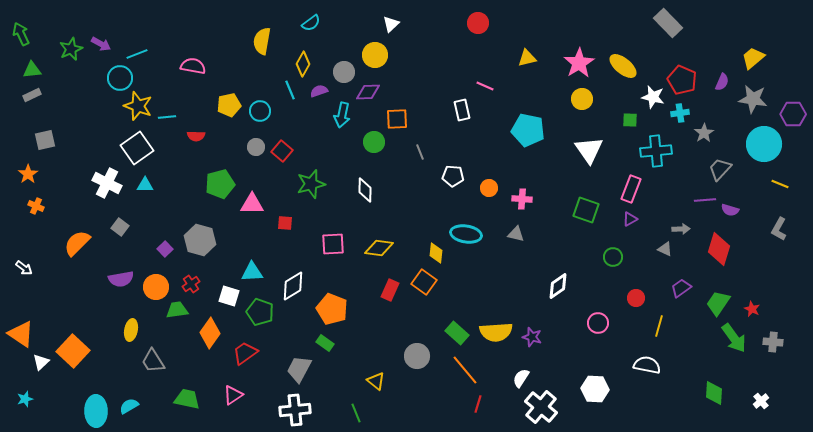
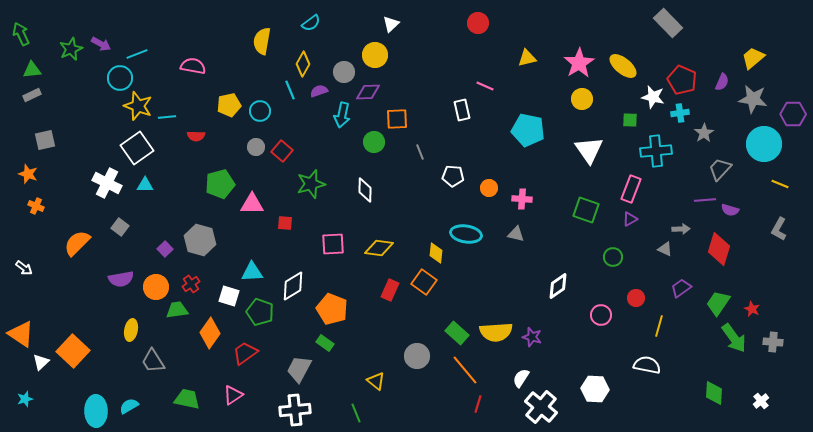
orange star at (28, 174): rotated 18 degrees counterclockwise
pink circle at (598, 323): moved 3 px right, 8 px up
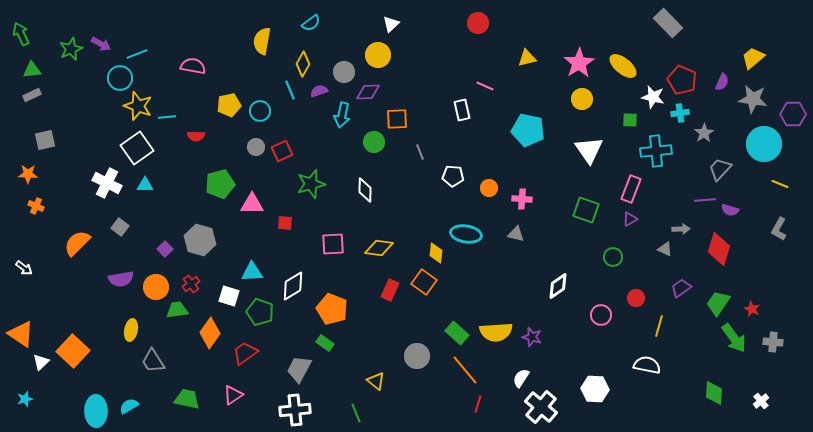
yellow circle at (375, 55): moved 3 px right
red square at (282, 151): rotated 25 degrees clockwise
orange star at (28, 174): rotated 18 degrees counterclockwise
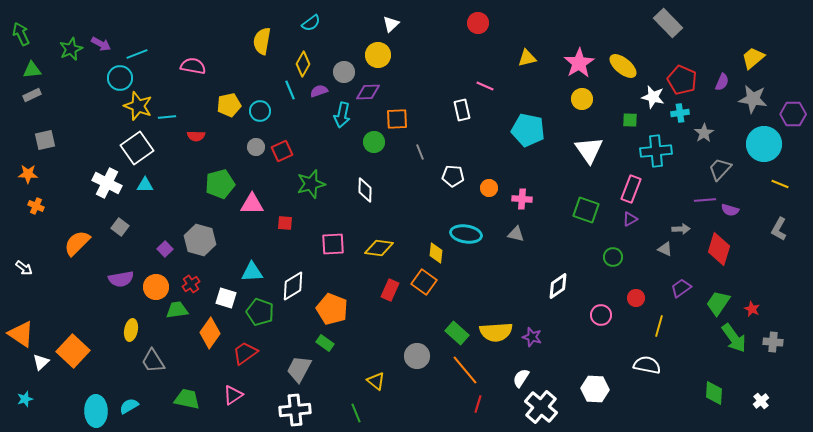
white square at (229, 296): moved 3 px left, 2 px down
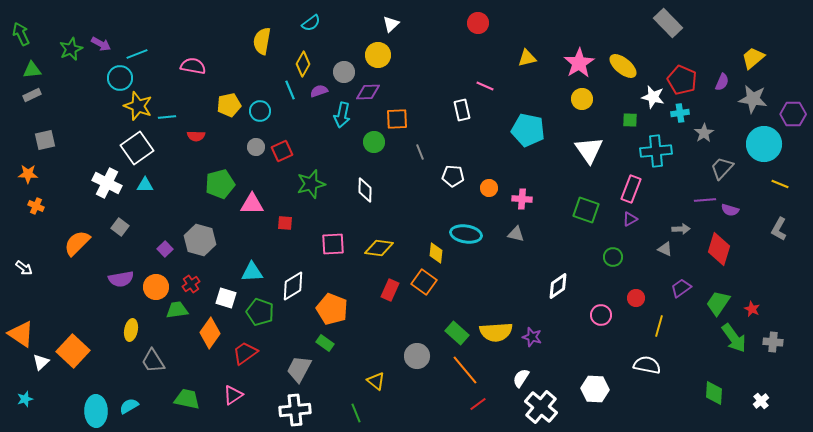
gray trapezoid at (720, 169): moved 2 px right, 1 px up
red line at (478, 404): rotated 36 degrees clockwise
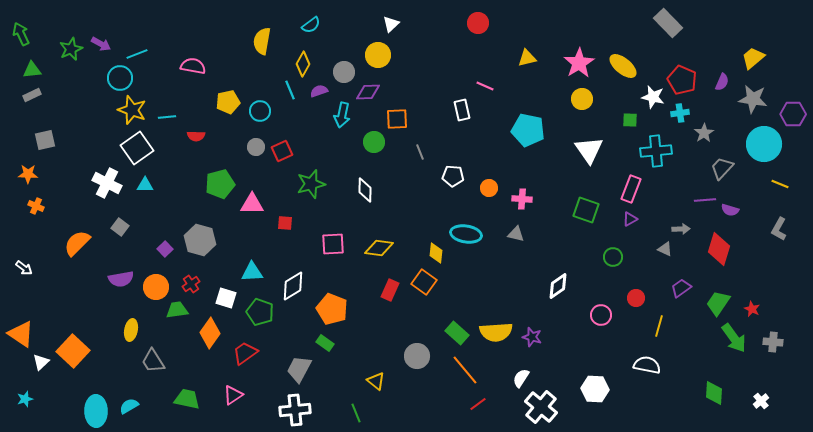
cyan semicircle at (311, 23): moved 2 px down
yellow pentagon at (229, 105): moved 1 px left, 3 px up
yellow star at (138, 106): moved 6 px left, 4 px down
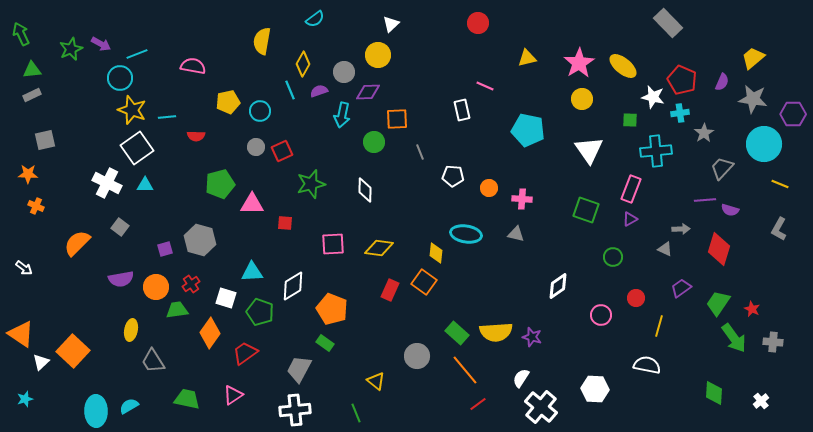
cyan semicircle at (311, 25): moved 4 px right, 6 px up
purple square at (165, 249): rotated 28 degrees clockwise
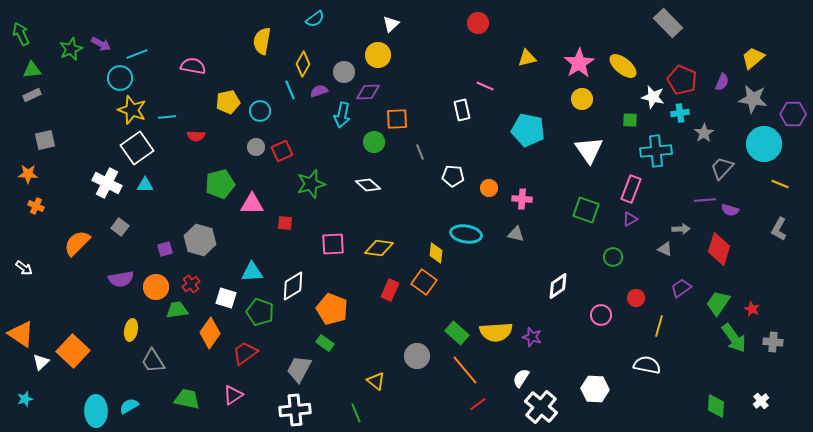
white diamond at (365, 190): moved 3 px right, 5 px up; rotated 50 degrees counterclockwise
green diamond at (714, 393): moved 2 px right, 13 px down
